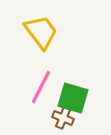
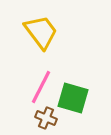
brown cross: moved 17 px left
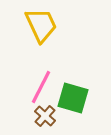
yellow trapezoid: moved 7 px up; rotated 12 degrees clockwise
brown cross: moved 1 px left, 2 px up; rotated 20 degrees clockwise
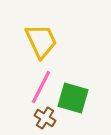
yellow trapezoid: moved 16 px down
brown cross: moved 2 px down; rotated 10 degrees counterclockwise
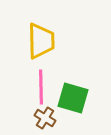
yellow trapezoid: rotated 24 degrees clockwise
pink line: rotated 28 degrees counterclockwise
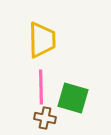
yellow trapezoid: moved 1 px right, 1 px up
brown cross: rotated 20 degrees counterclockwise
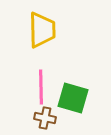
yellow trapezoid: moved 10 px up
